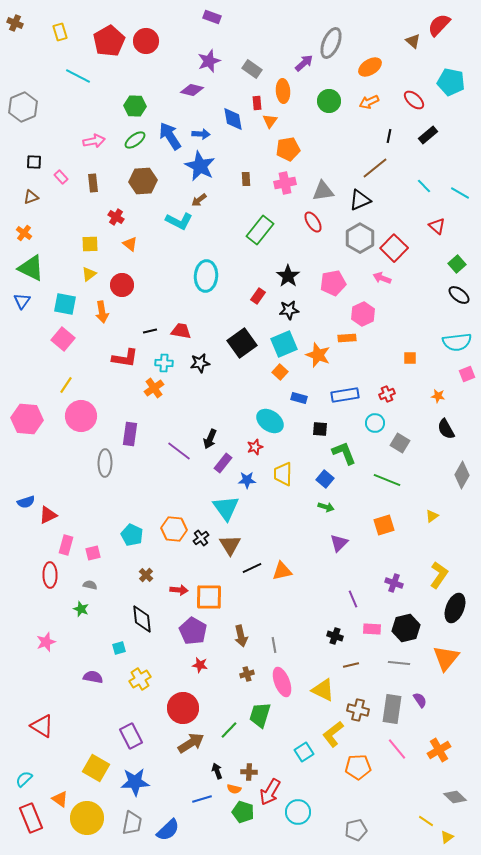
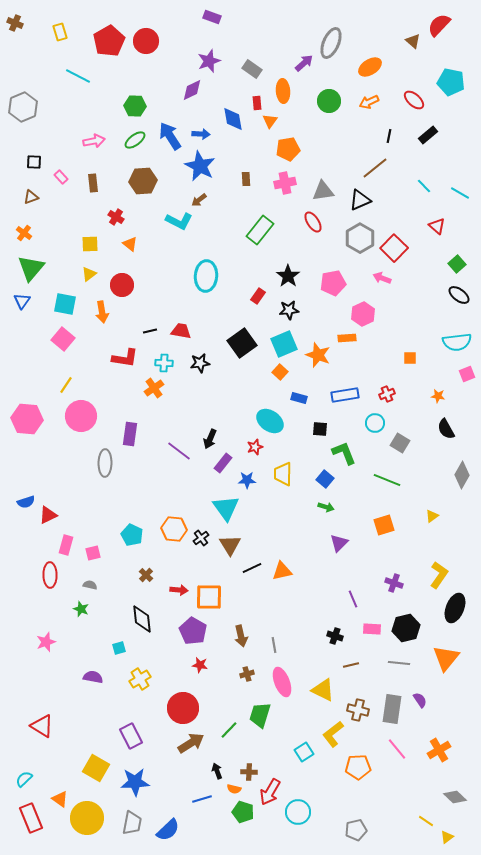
purple diamond at (192, 90): rotated 40 degrees counterclockwise
green triangle at (31, 268): rotated 44 degrees clockwise
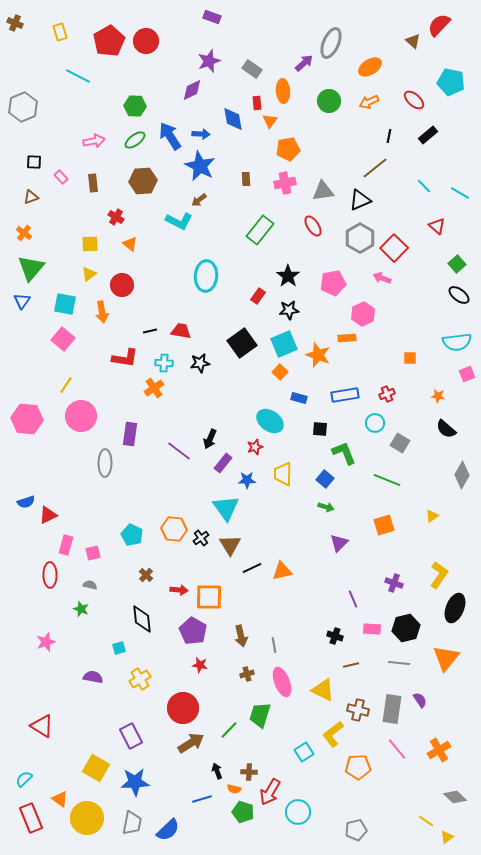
red ellipse at (313, 222): moved 4 px down
black semicircle at (446, 429): rotated 20 degrees counterclockwise
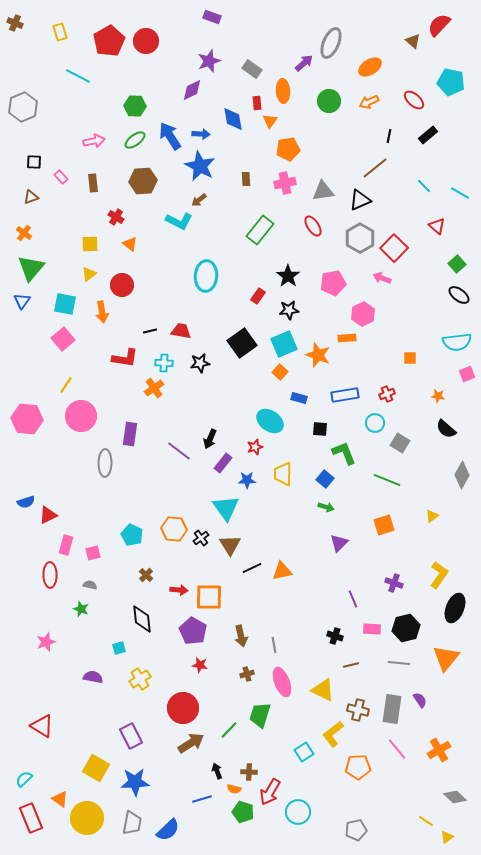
pink square at (63, 339): rotated 10 degrees clockwise
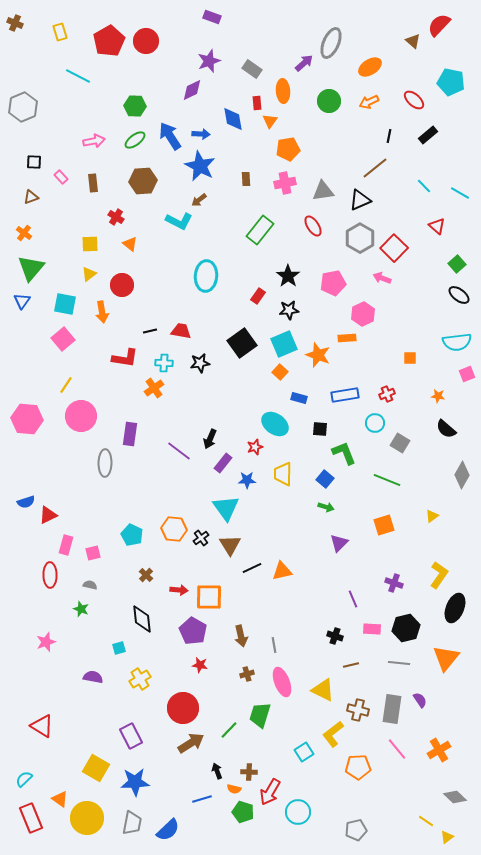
cyan ellipse at (270, 421): moved 5 px right, 3 px down
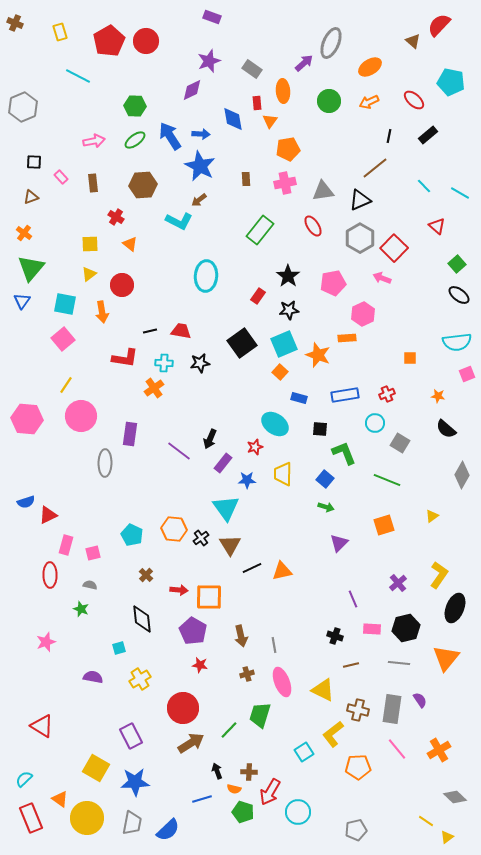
brown hexagon at (143, 181): moved 4 px down
purple cross at (394, 583): moved 4 px right; rotated 30 degrees clockwise
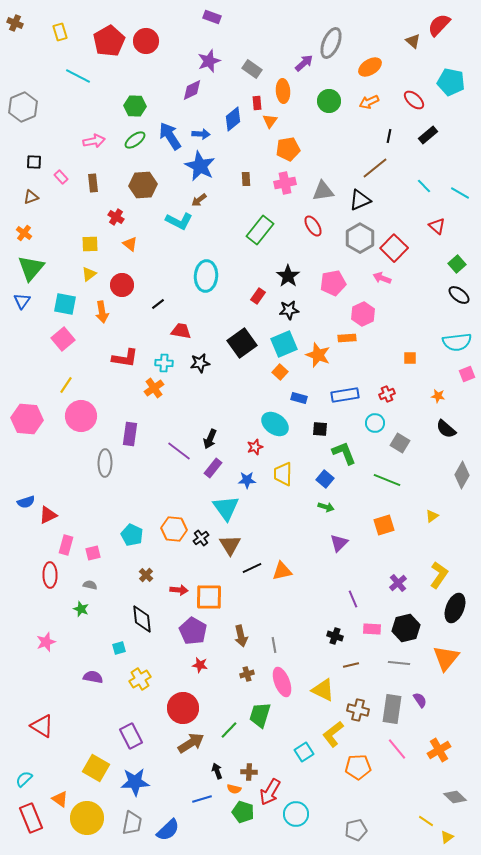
blue diamond at (233, 119): rotated 60 degrees clockwise
black line at (150, 331): moved 8 px right, 27 px up; rotated 24 degrees counterclockwise
purple rectangle at (223, 463): moved 10 px left, 5 px down
cyan circle at (298, 812): moved 2 px left, 2 px down
